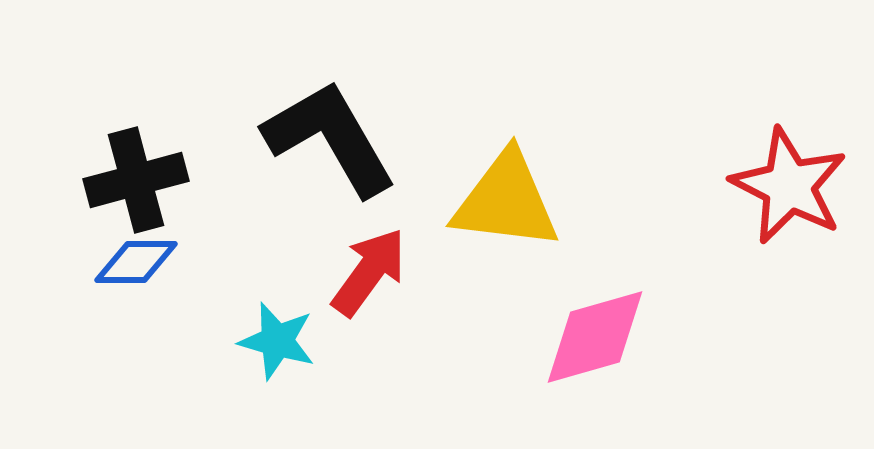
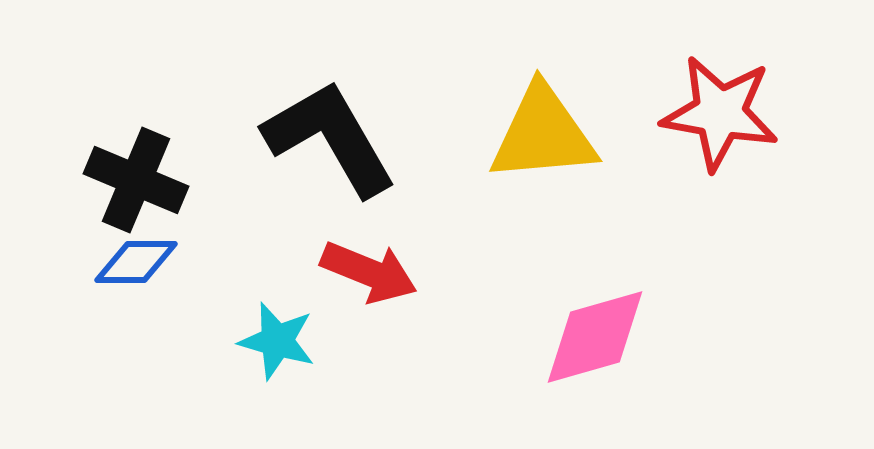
black cross: rotated 38 degrees clockwise
red star: moved 69 px left, 73 px up; rotated 17 degrees counterclockwise
yellow triangle: moved 37 px right, 67 px up; rotated 12 degrees counterclockwise
red arrow: rotated 76 degrees clockwise
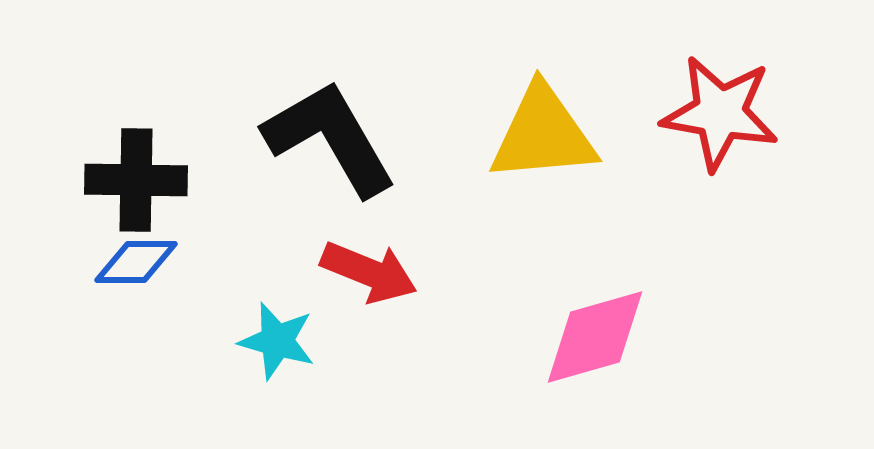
black cross: rotated 22 degrees counterclockwise
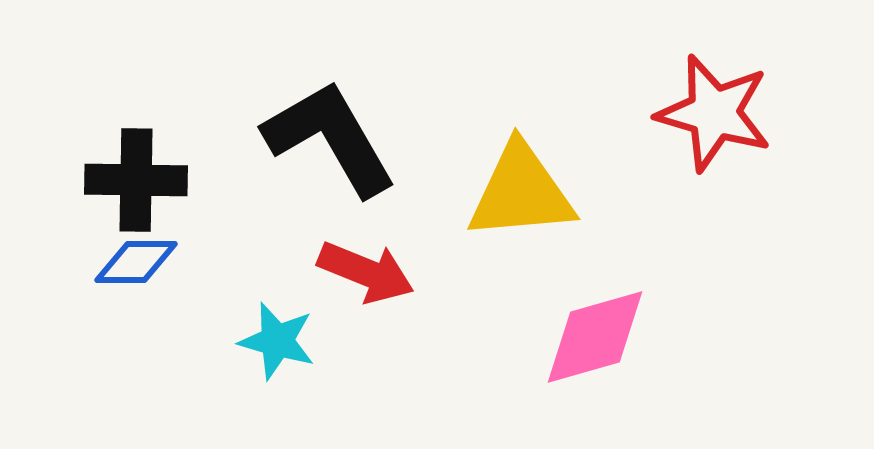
red star: moved 6 px left; rotated 6 degrees clockwise
yellow triangle: moved 22 px left, 58 px down
red arrow: moved 3 px left
